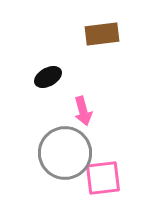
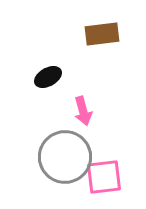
gray circle: moved 4 px down
pink square: moved 1 px right, 1 px up
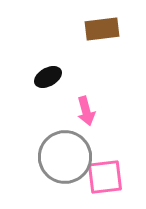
brown rectangle: moved 5 px up
pink arrow: moved 3 px right
pink square: moved 1 px right
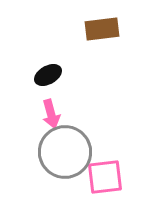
black ellipse: moved 2 px up
pink arrow: moved 35 px left, 3 px down
gray circle: moved 5 px up
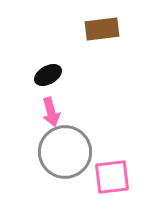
pink arrow: moved 2 px up
pink square: moved 7 px right
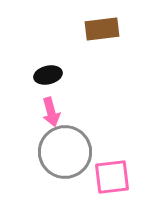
black ellipse: rotated 16 degrees clockwise
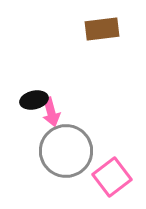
black ellipse: moved 14 px left, 25 px down
gray circle: moved 1 px right, 1 px up
pink square: rotated 30 degrees counterclockwise
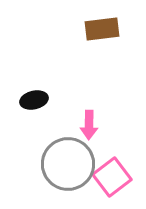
pink arrow: moved 38 px right, 13 px down; rotated 16 degrees clockwise
gray circle: moved 2 px right, 13 px down
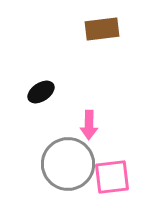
black ellipse: moved 7 px right, 8 px up; rotated 20 degrees counterclockwise
pink square: rotated 30 degrees clockwise
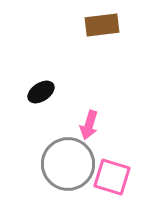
brown rectangle: moved 4 px up
pink arrow: rotated 16 degrees clockwise
pink square: rotated 24 degrees clockwise
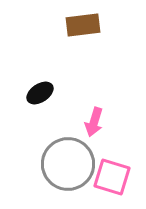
brown rectangle: moved 19 px left
black ellipse: moved 1 px left, 1 px down
pink arrow: moved 5 px right, 3 px up
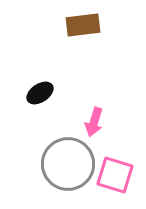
pink square: moved 3 px right, 2 px up
